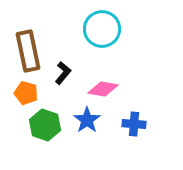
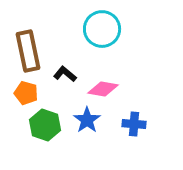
black L-shape: moved 2 px right, 1 px down; rotated 90 degrees counterclockwise
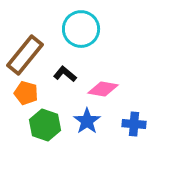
cyan circle: moved 21 px left
brown rectangle: moved 3 px left, 4 px down; rotated 51 degrees clockwise
blue star: moved 1 px down
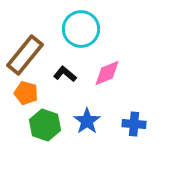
pink diamond: moved 4 px right, 16 px up; rotated 32 degrees counterclockwise
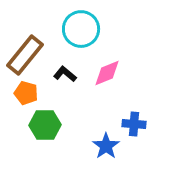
blue star: moved 19 px right, 25 px down
green hexagon: rotated 20 degrees counterclockwise
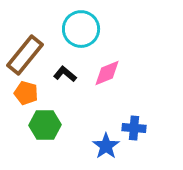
blue cross: moved 4 px down
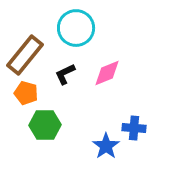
cyan circle: moved 5 px left, 1 px up
black L-shape: rotated 65 degrees counterclockwise
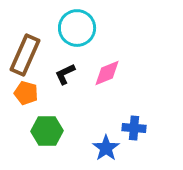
cyan circle: moved 1 px right
brown rectangle: rotated 15 degrees counterclockwise
green hexagon: moved 2 px right, 6 px down
blue star: moved 2 px down
